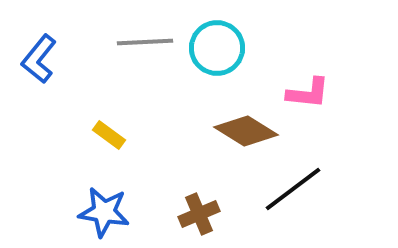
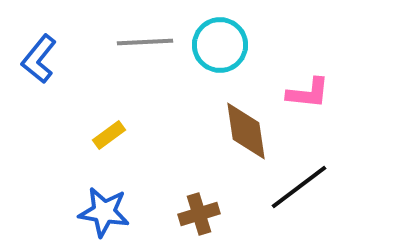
cyan circle: moved 3 px right, 3 px up
brown diamond: rotated 50 degrees clockwise
yellow rectangle: rotated 72 degrees counterclockwise
black line: moved 6 px right, 2 px up
brown cross: rotated 6 degrees clockwise
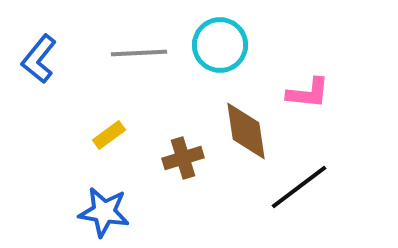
gray line: moved 6 px left, 11 px down
brown cross: moved 16 px left, 56 px up
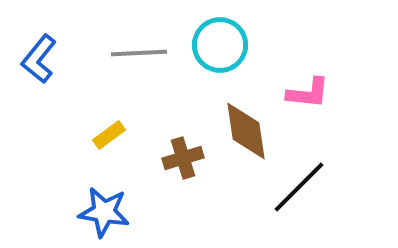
black line: rotated 8 degrees counterclockwise
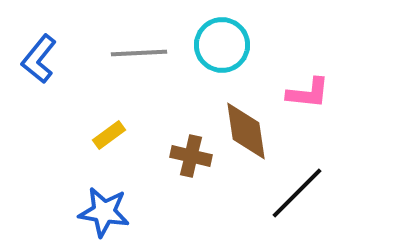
cyan circle: moved 2 px right
brown cross: moved 8 px right, 2 px up; rotated 30 degrees clockwise
black line: moved 2 px left, 6 px down
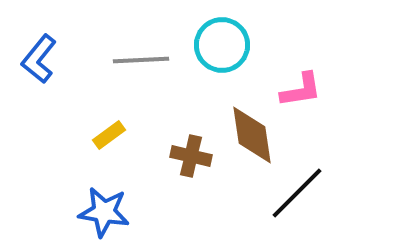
gray line: moved 2 px right, 7 px down
pink L-shape: moved 7 px left, 3 px up; rotated 15 degrees counterclockwise
brown diamond: moved 6 px right, 4 px down
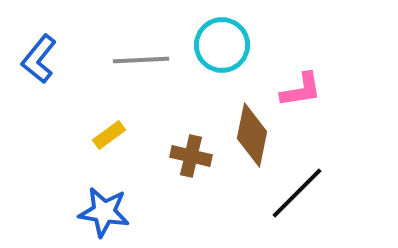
brown diamond: rotated 20 degrees clockwise
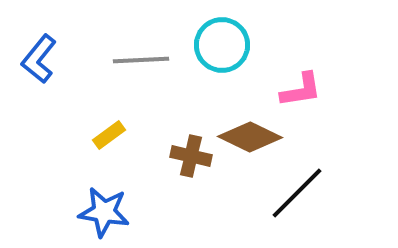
brown diamond: moved 2 px left, 2 px down; rotated 76 degrees counterclockwise
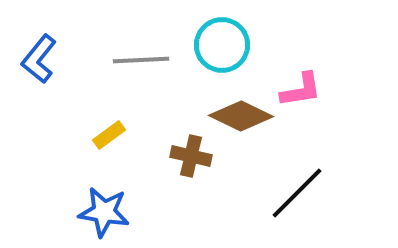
brown diamond: moved 9 px left, 21 px up
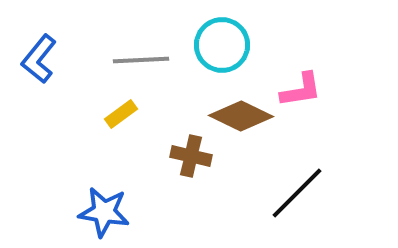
yellow rectangle: moved 12 px right, 21 px up
